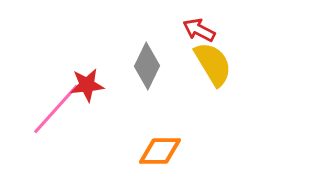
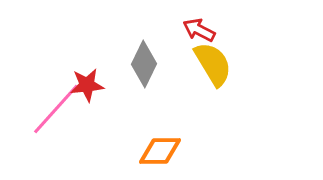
gray diamond: moved 3 px left, 2 px up
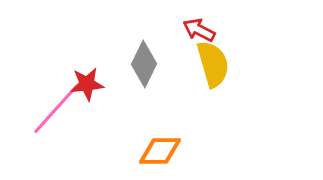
yellow semicircle: rotated 15 degrees clockwise
red star: moved 1 px up
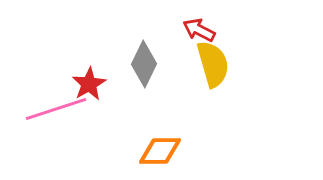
red star: moved 2 px right; rotated 24 degrees counterclockwise
pink line: rotated 30 degrees clockwise
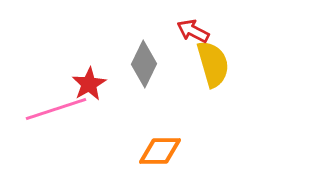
red arrow: moved 6 px left, 1 px down
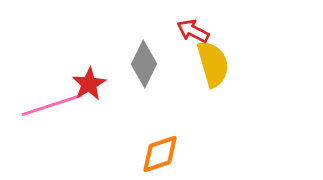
pink line: moved 4 px left, 4 px up
orange diamond: moved 3 px down; rotated 18 degrees counterclockwise
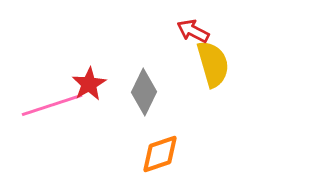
gray diamond: moved 28 px down
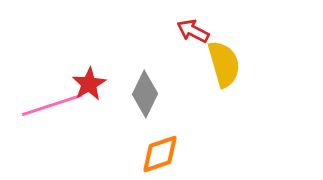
yellow semicircle: moved 11 px right
gray diamond: moved 1 px right, 2 px down
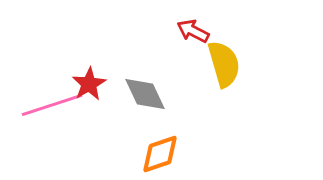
gray diamond: rotated 51 degrees counterclockwise
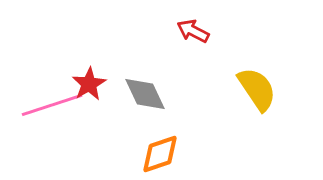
yellow semicircle: moved 33 px right, 25 px down; rotated 18 degrees counterclockwise
